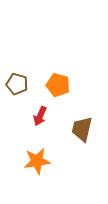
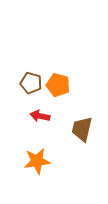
brown pentagon: moved 14 px right, 1 px up
red arrow: rotated 78 degrees clockwise
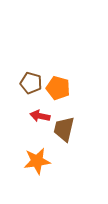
orange pentagon: moved 3 px down
brown trapezoid: moved 18 px left
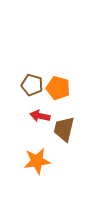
brown pentagon: moved 1 px right, 2 px down
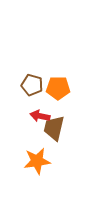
orange pentagon: rotated 15 degrees counterclockwise
brown trapezoid: moved 10 px left, 1 px up
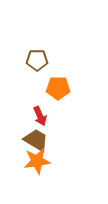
brown pentagon: moved 5 px right, 25 px up; rotated 15 degrees counterclockwise
red arrow: rotated 126 degrees counterclockwise
brown trapezoid: moved 18 px left, 12 px down; rotated 108 degrees clockwise
